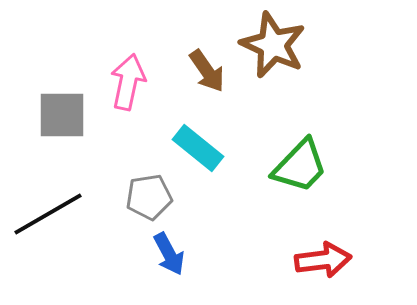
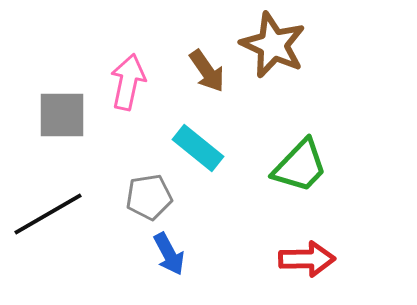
red arrow: moved 16 px left, 1 px up; rotated 6 degrees clockwise
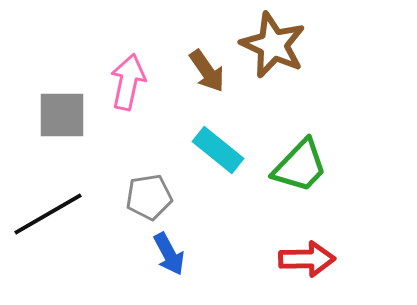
cyan rectangle: moved 20 px right, 2 px down
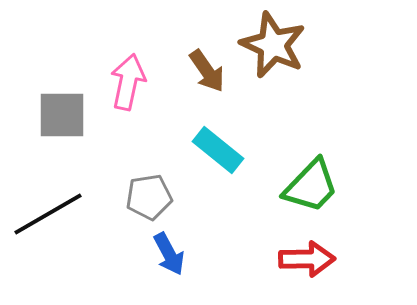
green trapezoid: moved 11 px right, 20 px down
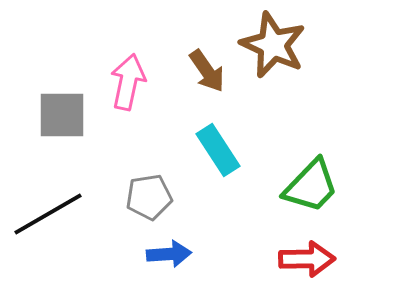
cyan rectangle: rotated 18 degrees clockwise
blue arrow: rotated 66 degrees counterclockwise
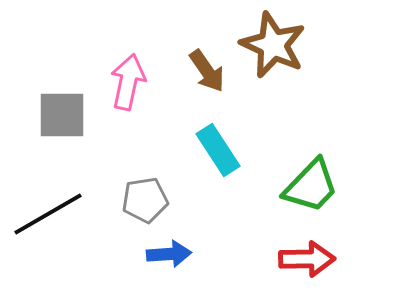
gray pentagon: moved 4 px left, 3 px down
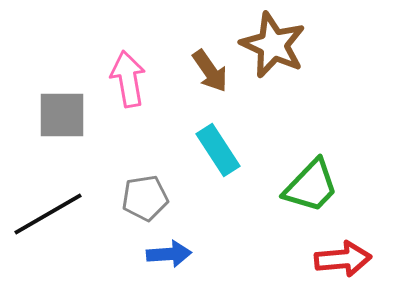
brown arrow: moved 3 px right
pink arrow: moved 3 px up; rotated 22 degrees counterclockwise
gray pentagon: moved 2 px up
red arrow: moved 36 px right; rotated 4 degrees counterclockwise
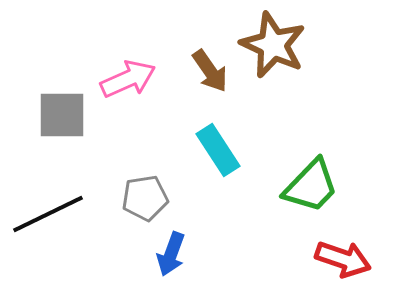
pink arrow: rotated 76 degrees clockwise
black line: rotated 4 degrees clockwise
blue arrow: moved 2 px right; rotated 114 degrees clockwise
red arrow: rotated 24 degrees clockwise
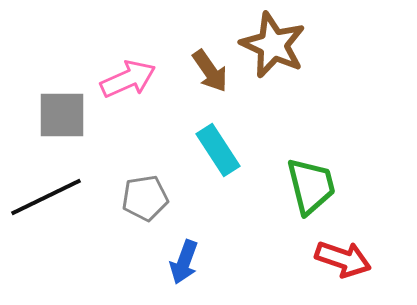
green trapezoid: rotated 58 degrees counterclockwise
black line: moved 2 px left, 17 px up
blue arrow: moved 13 px right, 8 px down
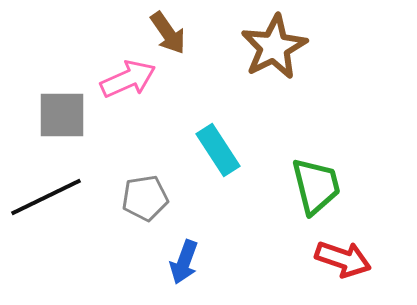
brown star: moved 1 px right, 2 px down; rotated 20 degrees clockwise
brown arrow: moved 42 px left, 38 px up
green trapezoid: moved 5 px right
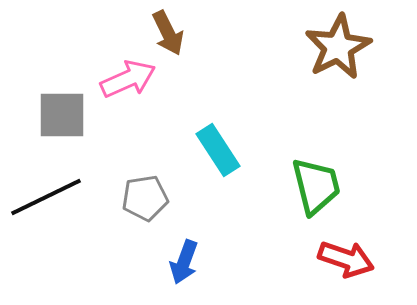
brown arrow: rotated 9 degrees clockwise
brown star: moved 64 px right
red arrow: moved 3 px right
